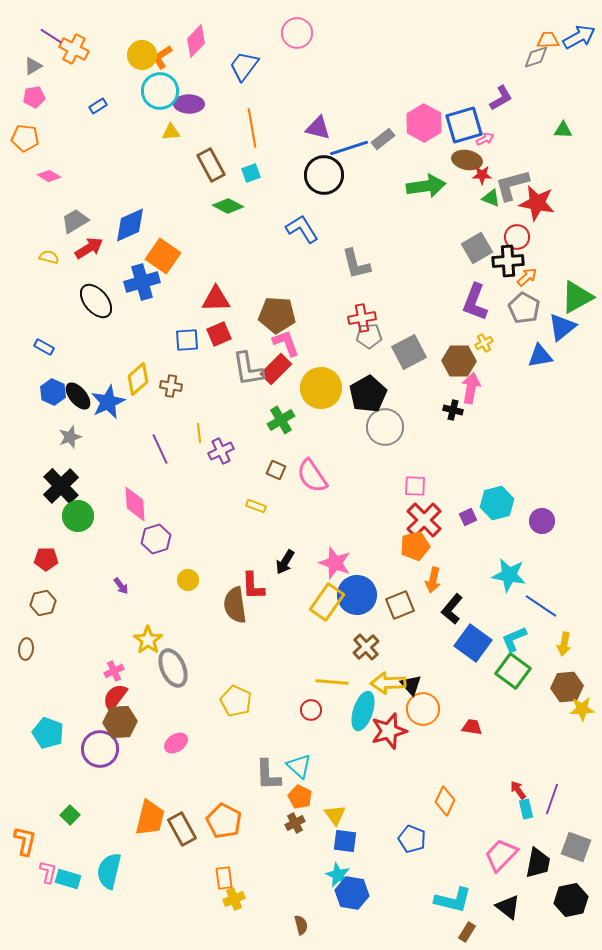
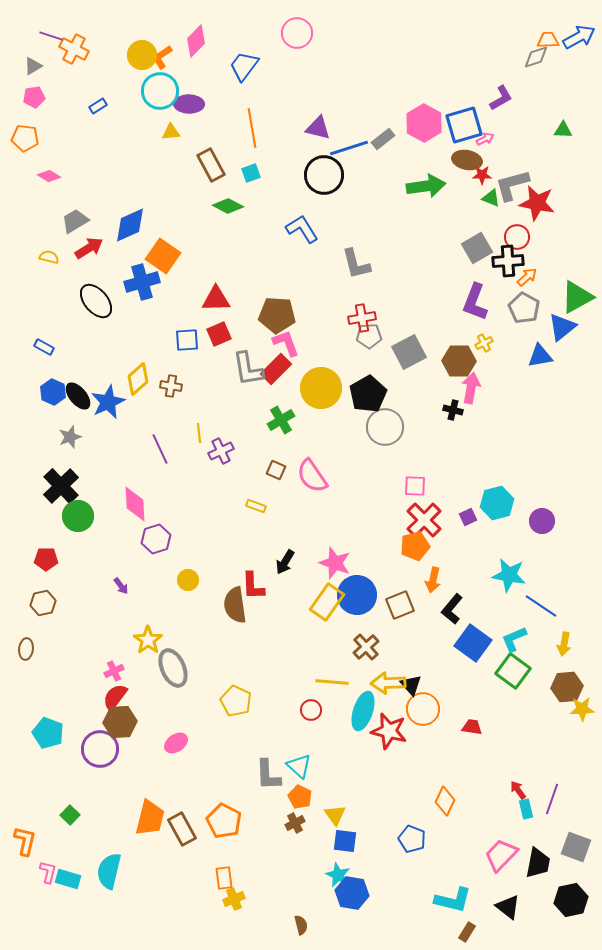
purple line at (51, 36): rotated 15 degrees counterclockwise
red star at (389, 731): rotated 30 degrees clockwise
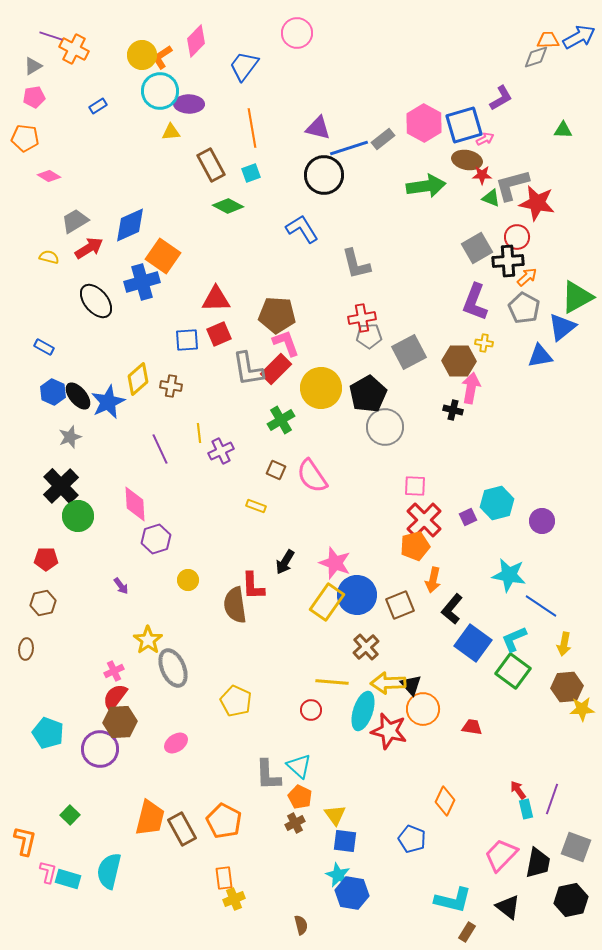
yellow cross at (484, 343): rotated 36 degrees clockwise
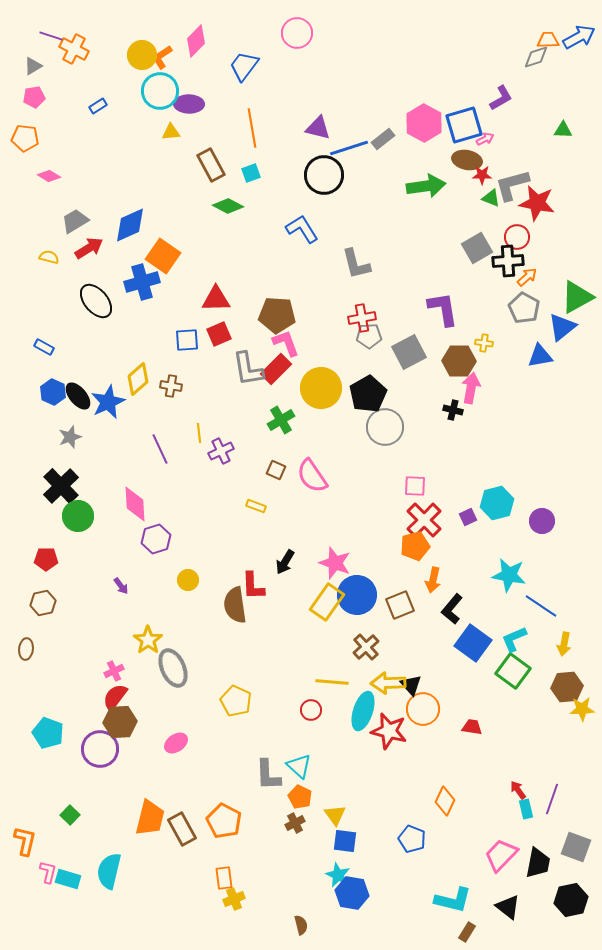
purple L-shape at (475, 302): moved 32 px left, 7 px down; rotated 150 degrees clockwise
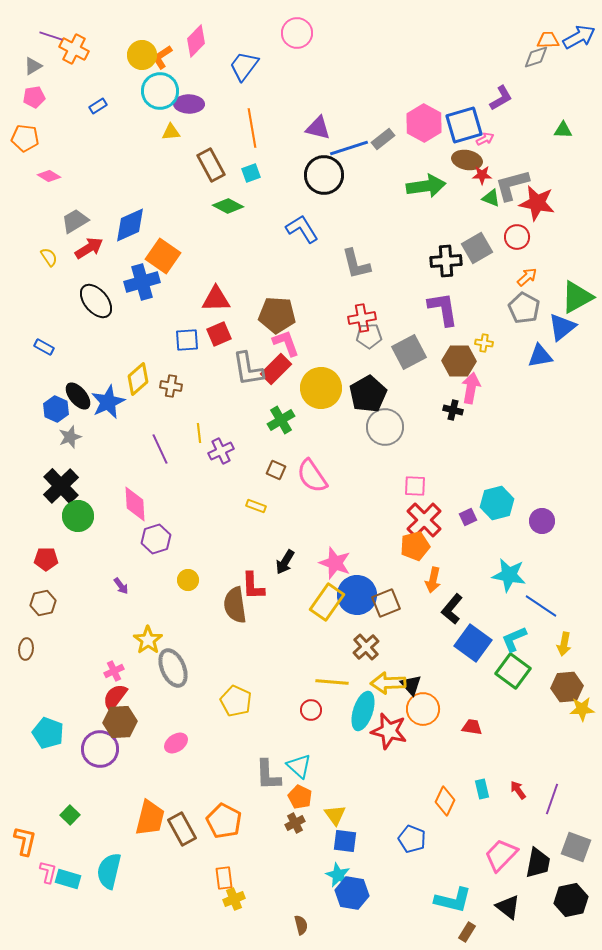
yellow semicircle at (49, 257): rotated 42 degrees clockwise
black cross at (508, 261): moved 62 px left
blue hexagon at (53, 392): moved 3 px right, 17 px down
brown square at (400, 605): moved 14 px left, 2 px up
cyan rectangle at (526, 809): moved 44 px left, 20 px up
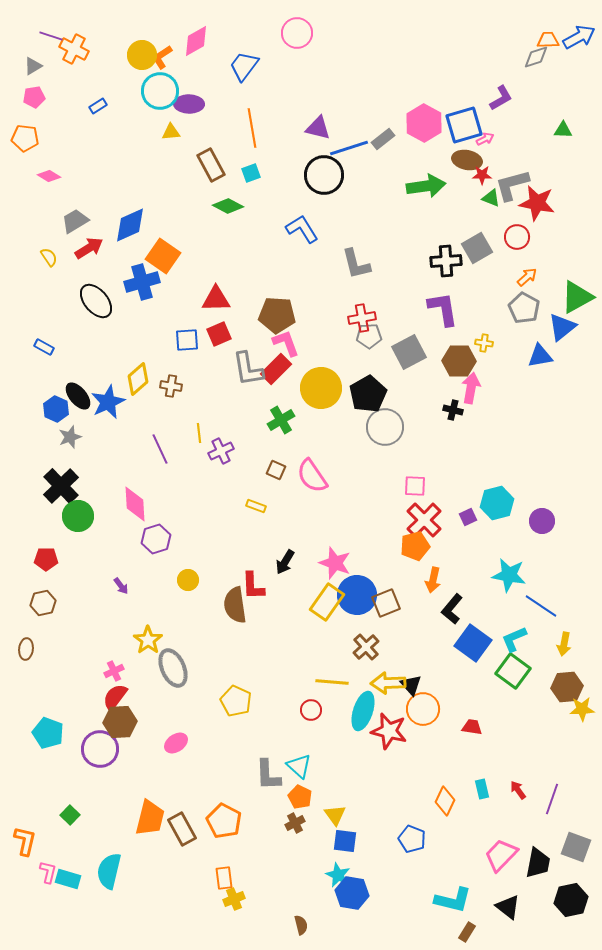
pink diamond at (196, 41): rotated 16 degrees clockwise
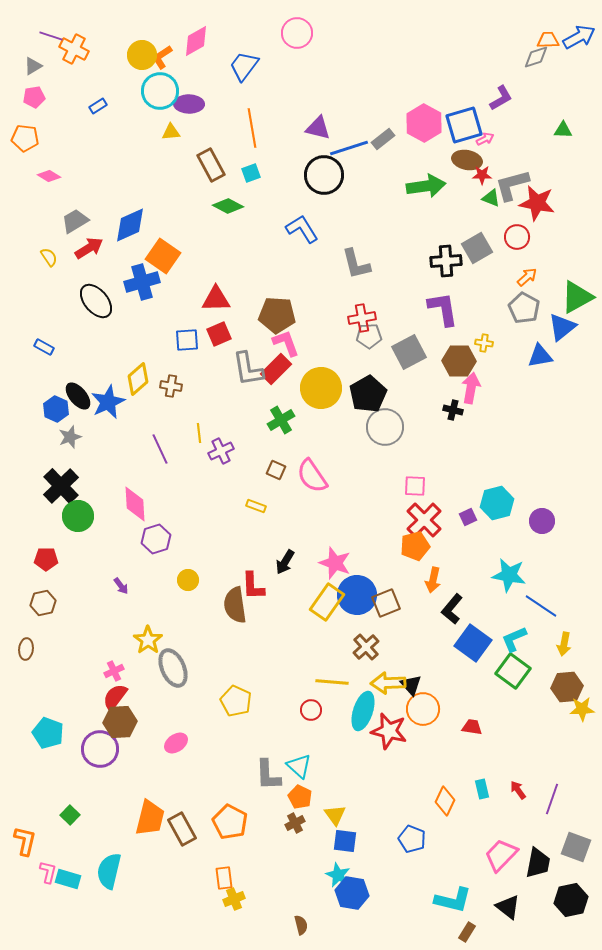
orange pentagon at (224, 821): moved 6 px right, 1 px down
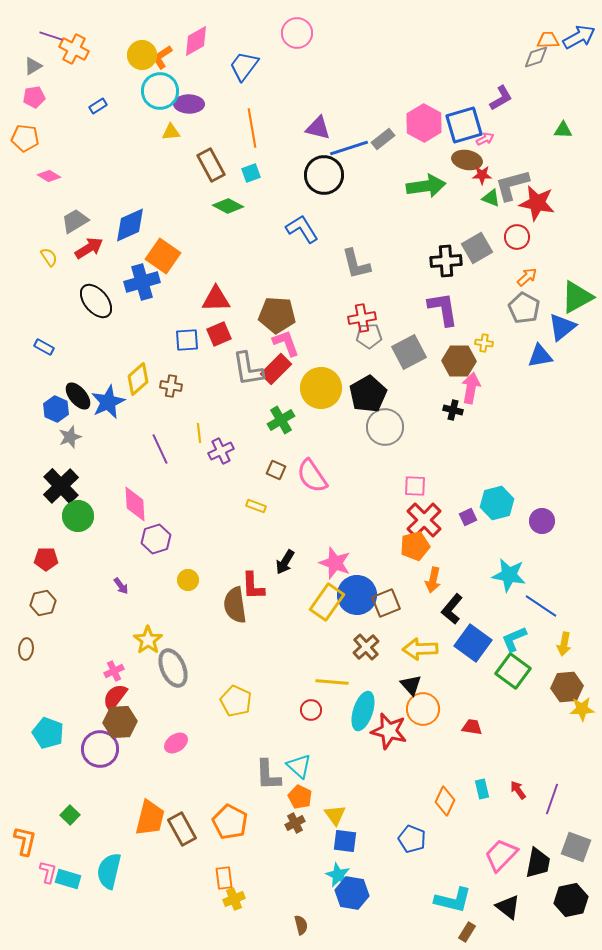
yellow arrow at (388, 683): moved 32 px right, 34 px up
